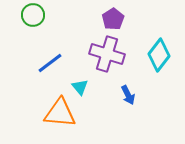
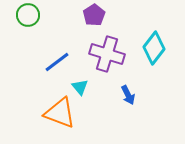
green circle: moved 5 px left
purple pentagon: moved 19 px left, 4 px up
cyan diamond: moved 5 px left, 7 px up
blue line: moved 7 px right, 1 px up
orange triangle: rotated 16 degrees clockwise
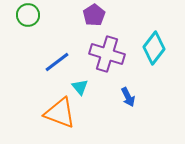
blue arrow: moved 2 px down
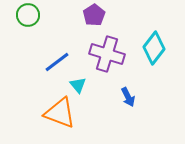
cyan triangle: moved 2 px left, 2 px up
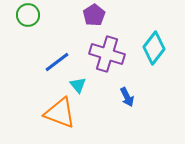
blue arrow: moved 1 px left
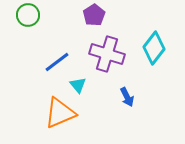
orange triangle: rotated 44 degrees counterclockwise
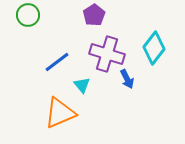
cyan triangle: moved 4 px right
blue arrow: moved 18 px up
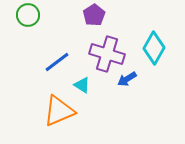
cyan diamond: rotated 8 degrees counterclockwise
blue arrow: rotated 84 degrees clockwise
cyan triangle: rotated 18 degrees counterclockwise
orange triangle: moved 1 px left, 2 px up
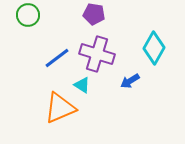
purple pentagon: moved 1 px up; rotated 30 degrees counterclockwise
purple cross: moved 10 px left
blue line: moved 4 px up
blue arrow: moved 3 px right, 2 px down
orange triangle: moved 1 px right, 3 px up
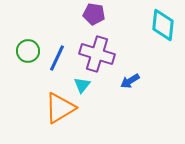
green circle: moved 36 px down
cyan diamond: moved 9 px right, 23 px up; rotated 24 degrees counterclockwise
blue line: rotated 28 degrees counterclockwise
cyan triangle: rotated 36 degrees clockwise
orange triangle: rotated 8 degrees counterclockwise
